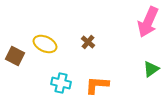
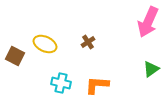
brown cross: rotated 16 degrees clockwise
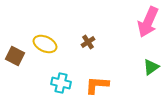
green triangle: moved 2 px up
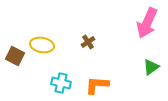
pink arrow: moved 1 px left, 1 px down
yellow ellipse: moved 3 px left, 1 px down; rotated 15 degrees counterclockwise
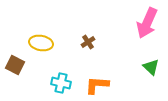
yellow ellipse: moved 1 px left, 2 px up
brown square: moved 9 px down
green triangle: rotated 42 degrees counterclockwise
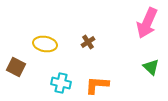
yellow ellipse: moved 4 px right, 1 px down
brown square: moved 1 px right, 2 px down
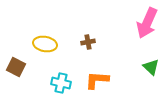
brown cross: rotated 24 degrees clockwise
orange L-shape: moved 5 px up
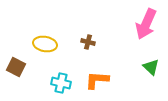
pink arrow: moved 1 px left, 1 px down
brown cross: rotated 24 degrees clockwise
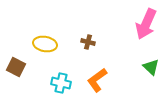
orange L-shape: rotated 40 degrees counterclockwise
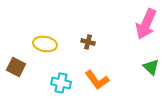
orange L-shape: rotated 90 degrees counterclockwise
